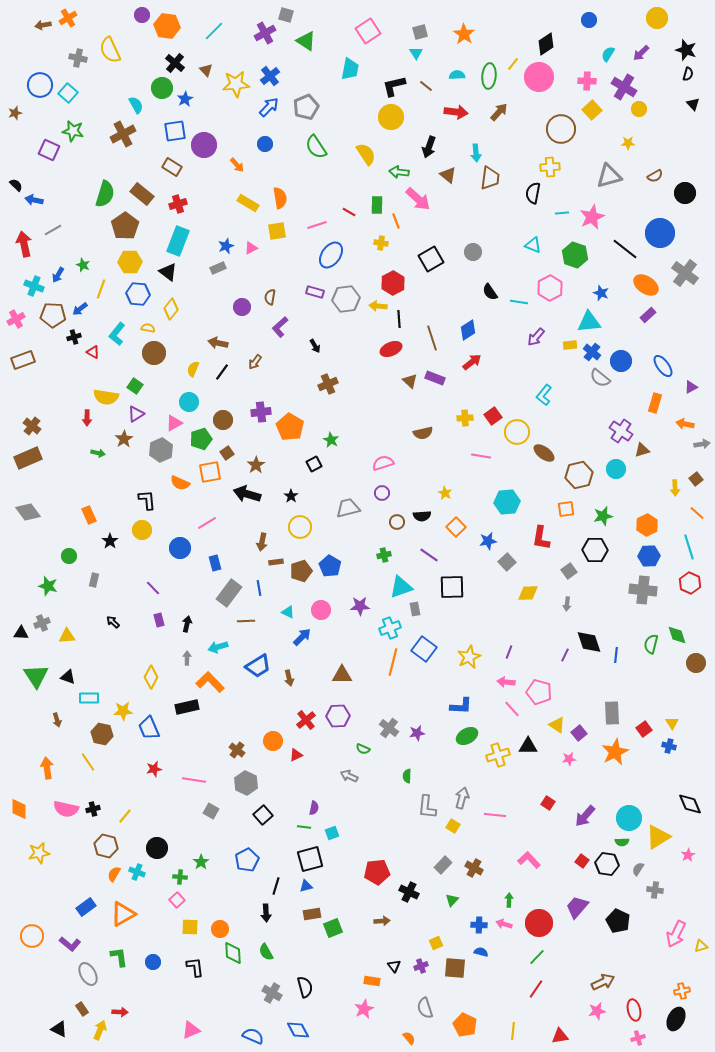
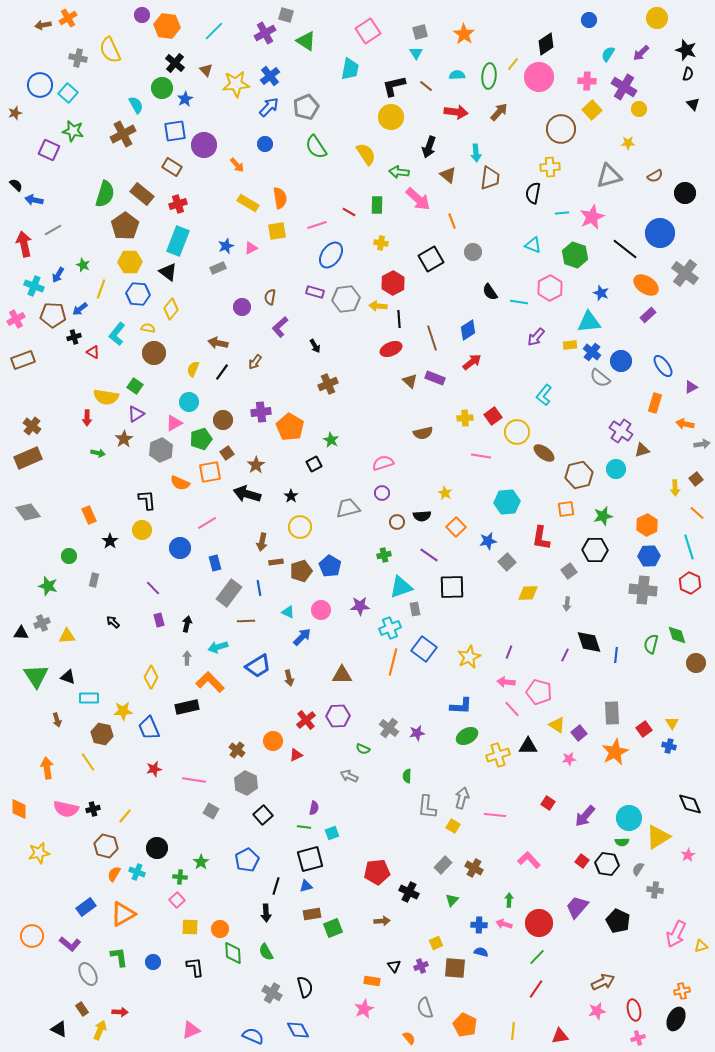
orange line at (396, 221): moved 56 px right
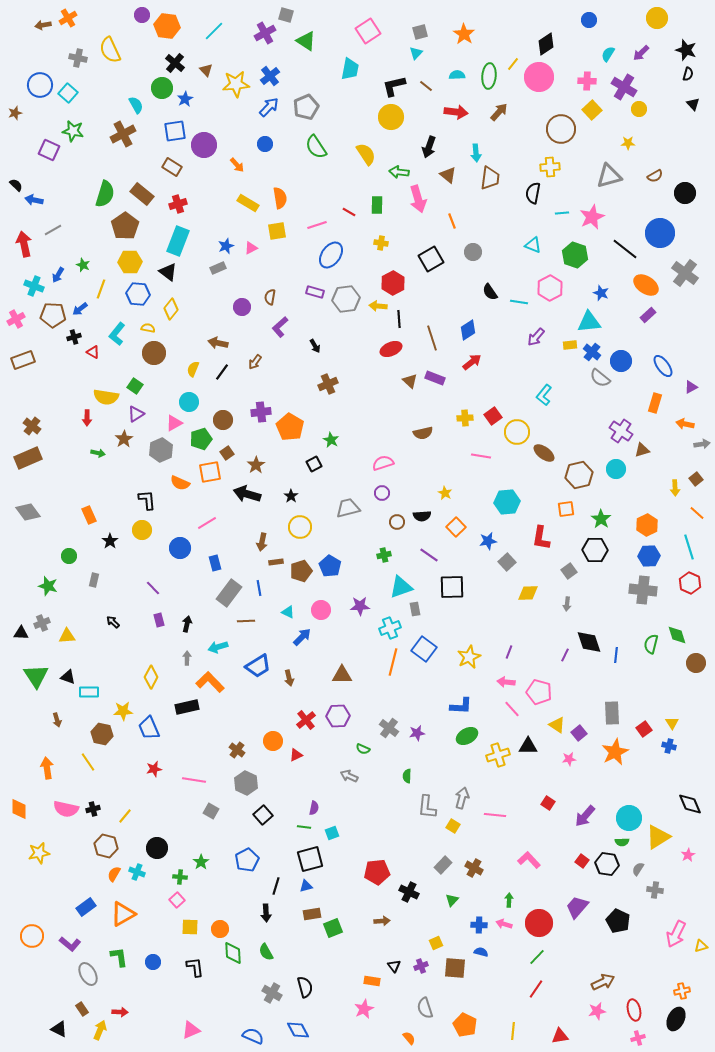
cyan triangle at (416, 53): rotated 16 degrees clockwise
pink arrow at (418, 199): rotated 32 degrees clockwise
green star at (603, 516): moved 2 px left, 3 px down; rotated 24 degrees counterclockwise
cyan rectangle at (89, 698): moved 6 px up
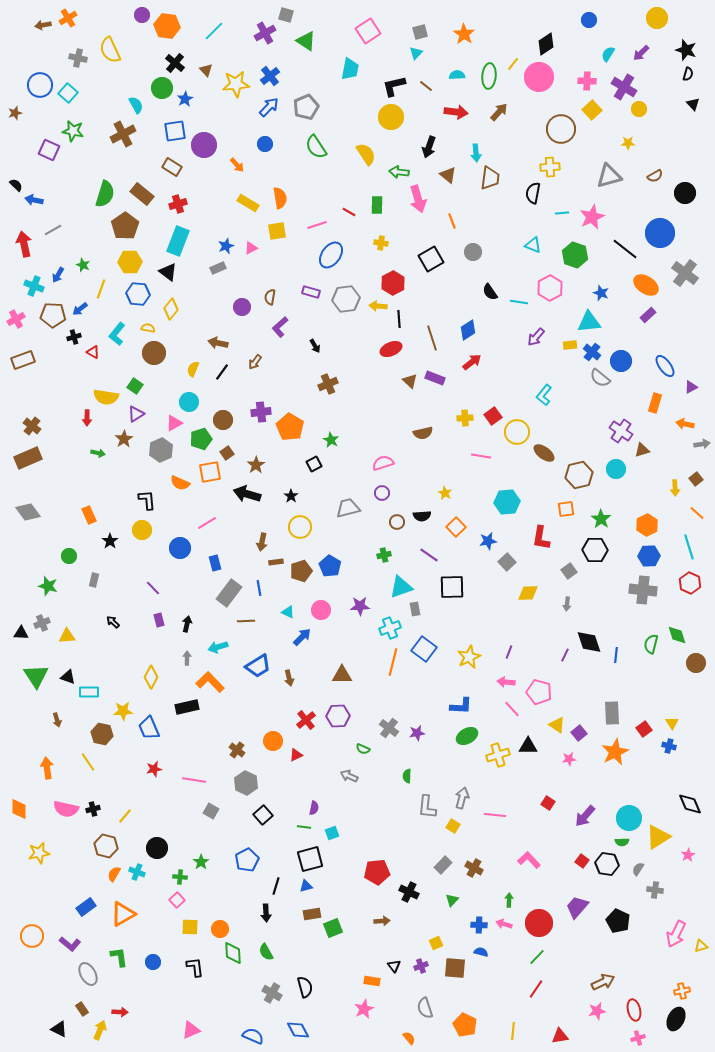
purple rectangle at (315, 292): moved 4 px left
blue ellipse at (663, 366): moved 2 px right
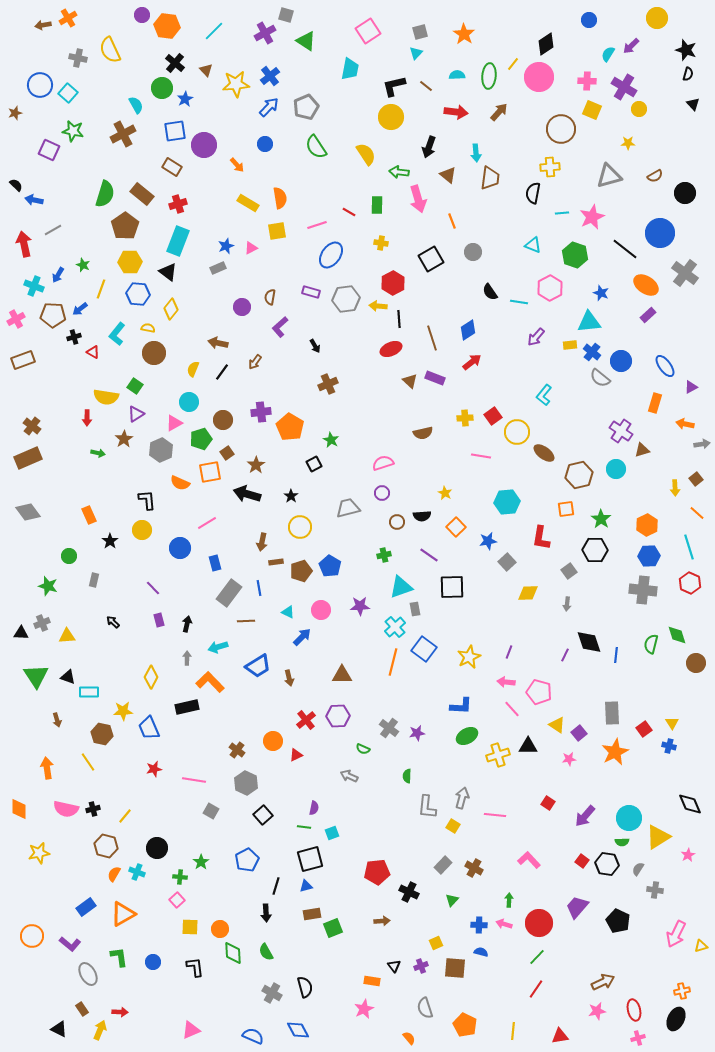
purple arrow at (641, 53): moved 10 px left, 7 px up
yellow square at (592, 110): rotated 24 degrees counterclockwise
cyan cross at (390, 628): moved 5 px right, 1 px up; rotated 20 degrees counterclockwise
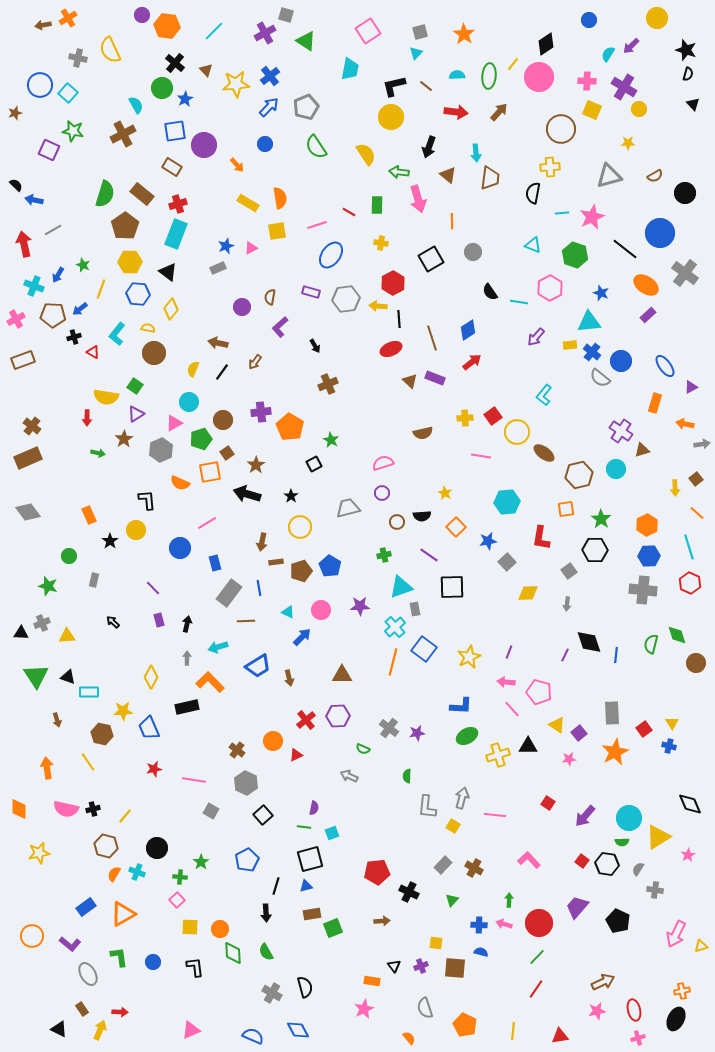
orange line at (452, 221): rotated 21 degrees clockwise
cyan rectangle at (178, 241): moved 2 px left, 7 px up
yellow circle at (142, 530): moved 6 px left
yellow square at (436, 943): rotated 32 degrees clockwise
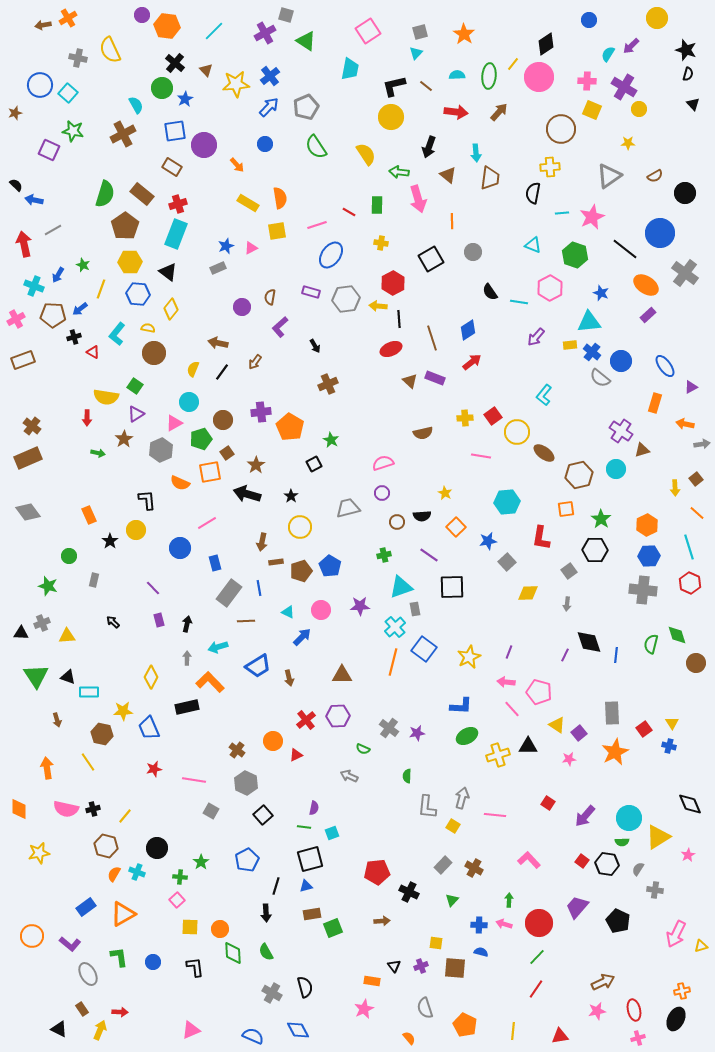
gray triangle at (609, 176): rotated 20 degrees counterclockwise
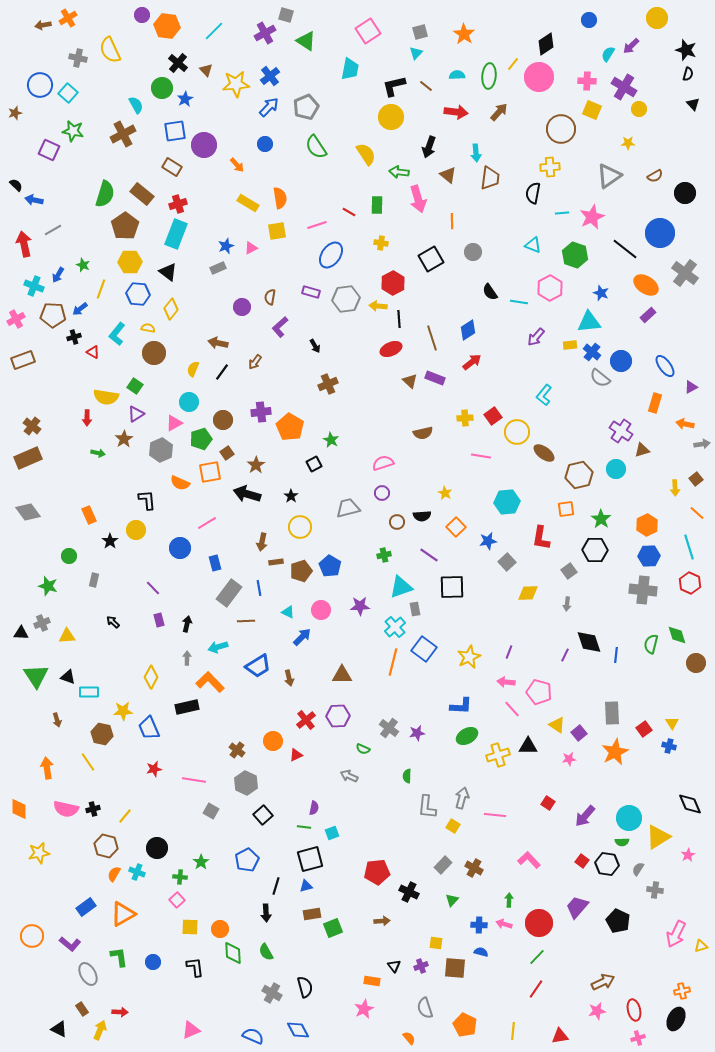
black cross at (175, 63): moved 3 px right
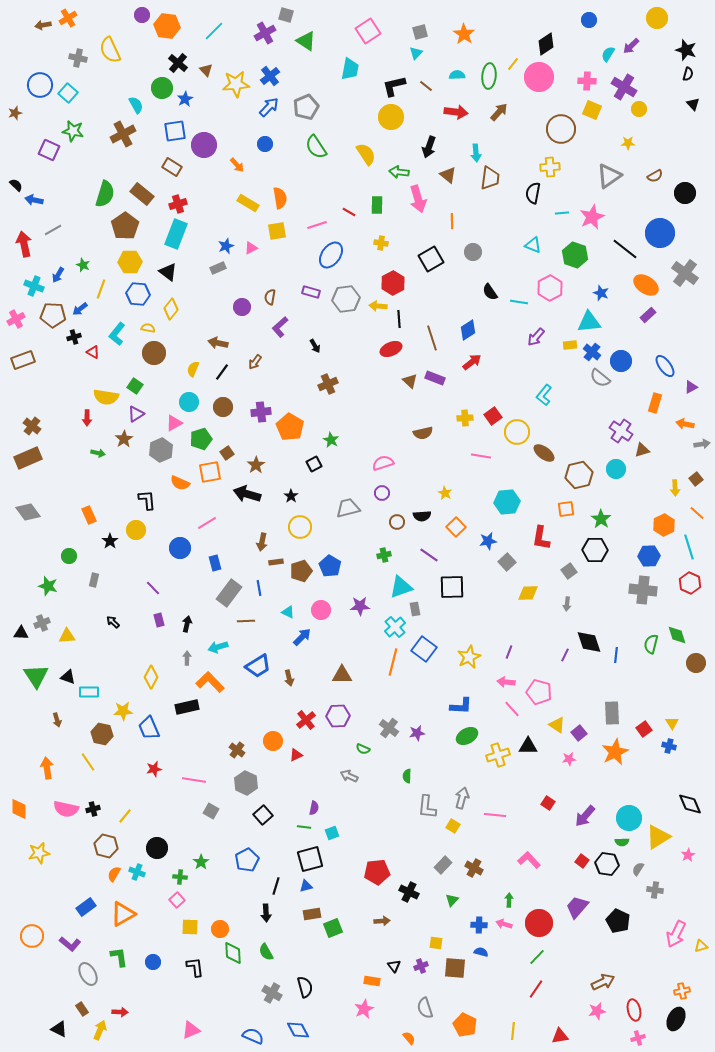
brown circle at (223, 420): moved 13 px up
orange hexagon at (647, 525): moved 17 px right
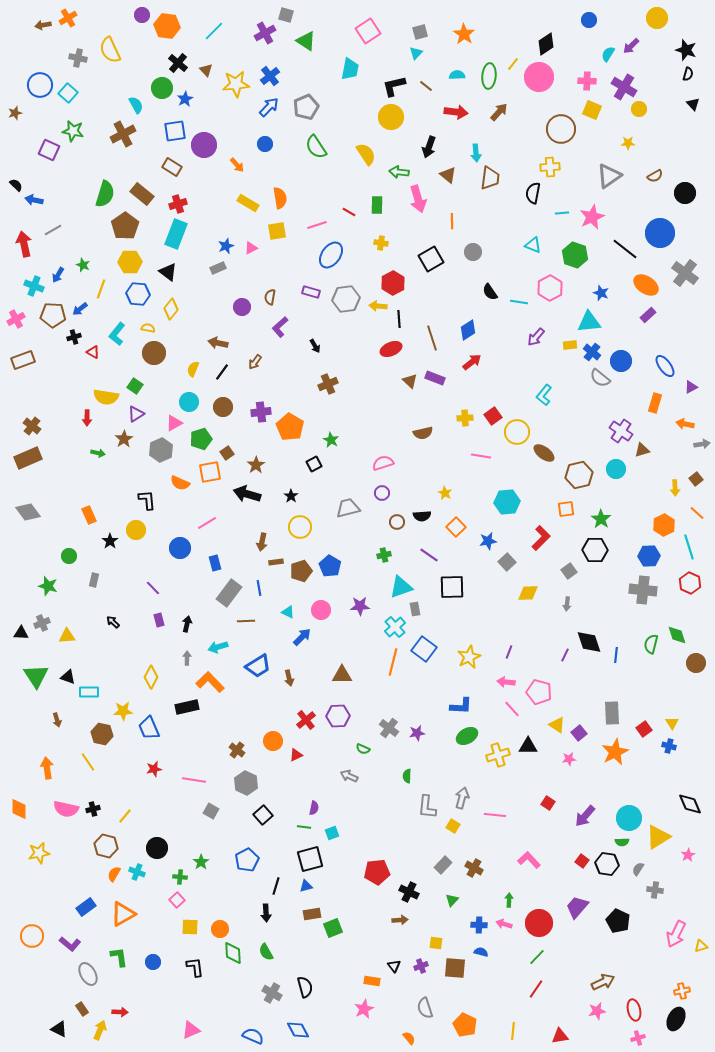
red L-shape at (541, 538): rotated 145 degrees counterclockwise
brown arrow at (382, 921): moved 18 px right, 1 px up
